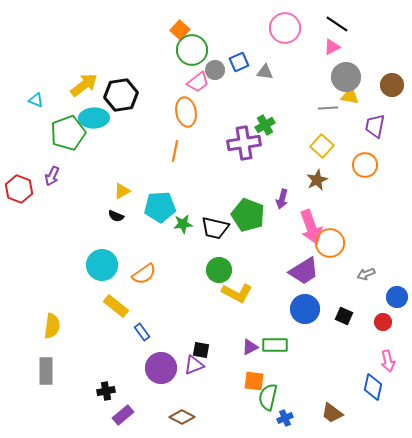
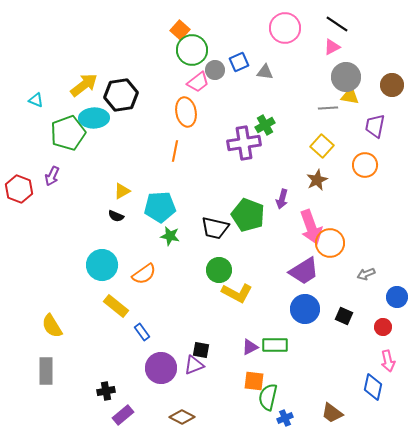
green star at (183, 224): moved 13 px left, 12 px down; rotated 18 degrees clockwise
red circle at (383, 322): moved 5 px down
yellow semicircle at (52, 326): rotated 140 degrees clockwise
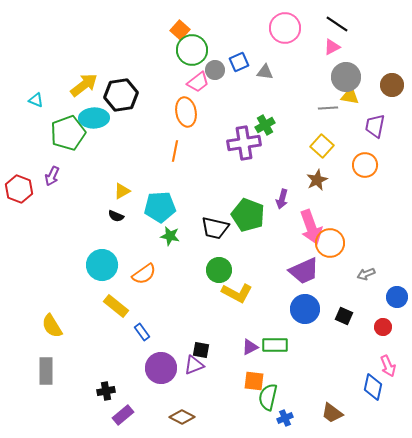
purple trapezoid at (304, 271): rotated 8 degrees clockwise
pink arrow at (388, 361): moved 5 px down; rotated 10 degrees counterclockwise
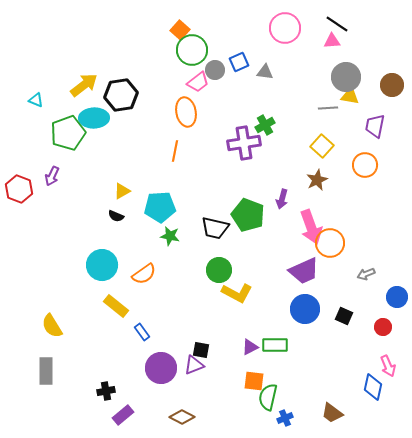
pink triangle at (332, 47): moved 6 px up; rotated 24 degrees clockwise
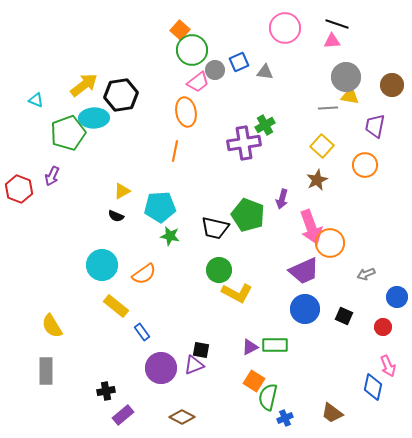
black line at (337, 24): rotated 15 degrees counterclockwise
orange square at (254, 381): rotated 25 degrees clockwise
